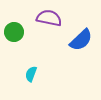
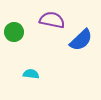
purple semicircle: moved 3 px right, 2 px down
cyan semicircle: rotated 77 degrees clockwise
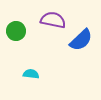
purple semicircle: moved 1 px right
green circle: moved 2 px right, 1 px up
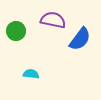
blue semicircle: moved 1 px left, 1 px up; rotated 10 degrees counterclockwise
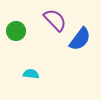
purple semicircle: moved 2 px right; rotated 35 degrees clockwise
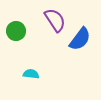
purple semicircle: rotated 10 degrees clockwise
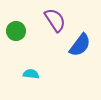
blue semicircle: moved 6 px down
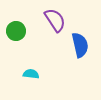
blue semicircle: rotated 50 degrees counterclockwise
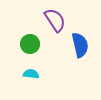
green circle: moved 14 px right, 13 px down
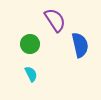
cyan semicircle: rotated 56 degrees clockwise
